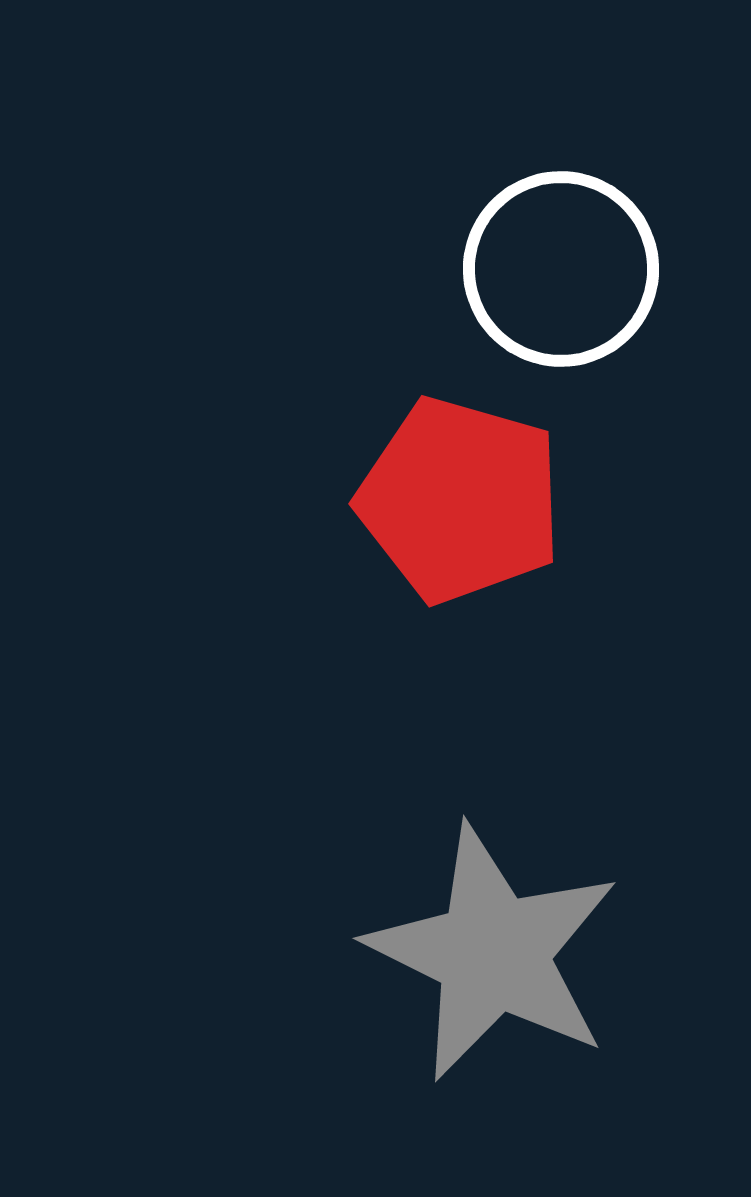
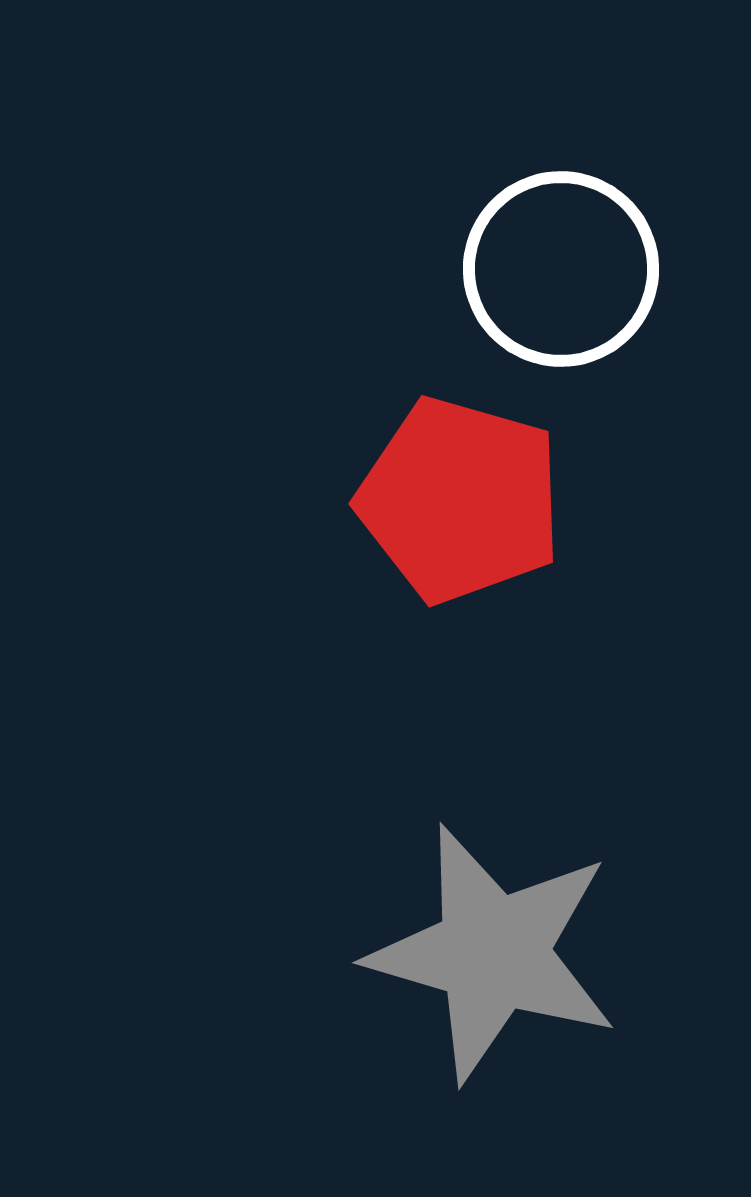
gray star: rotated 10 degrees counterclockwise
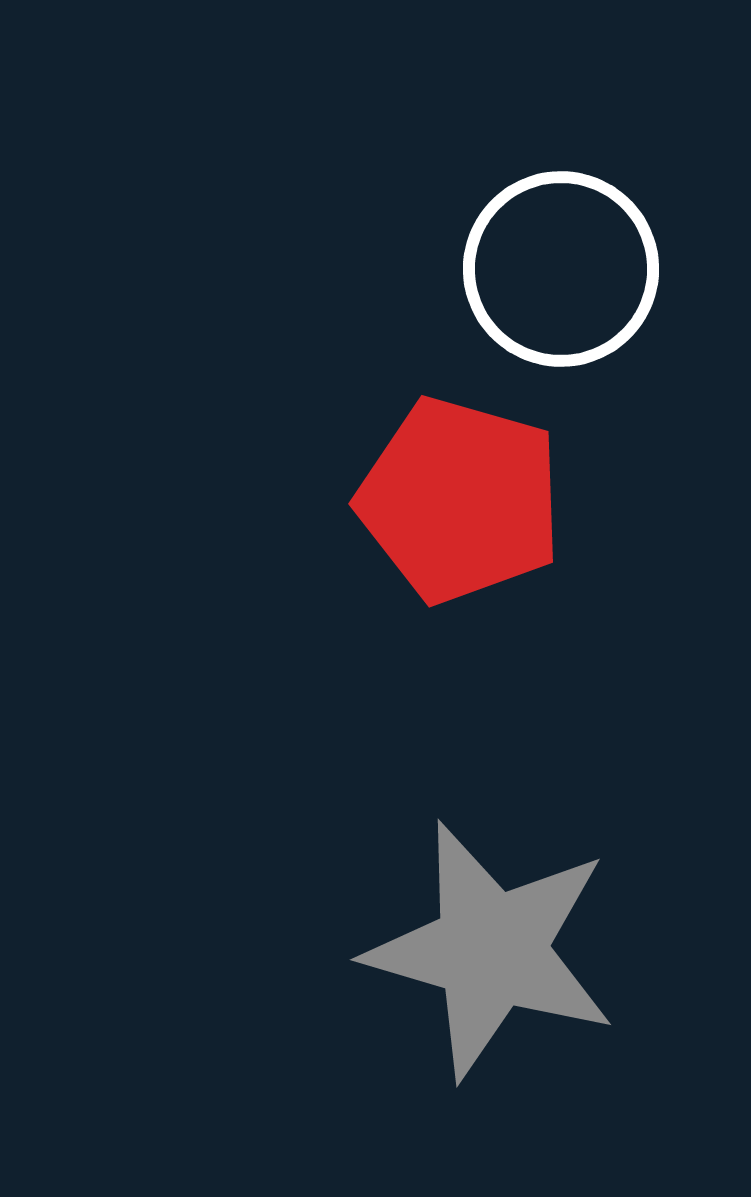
gray star: moved 2 px left, 3 px up
